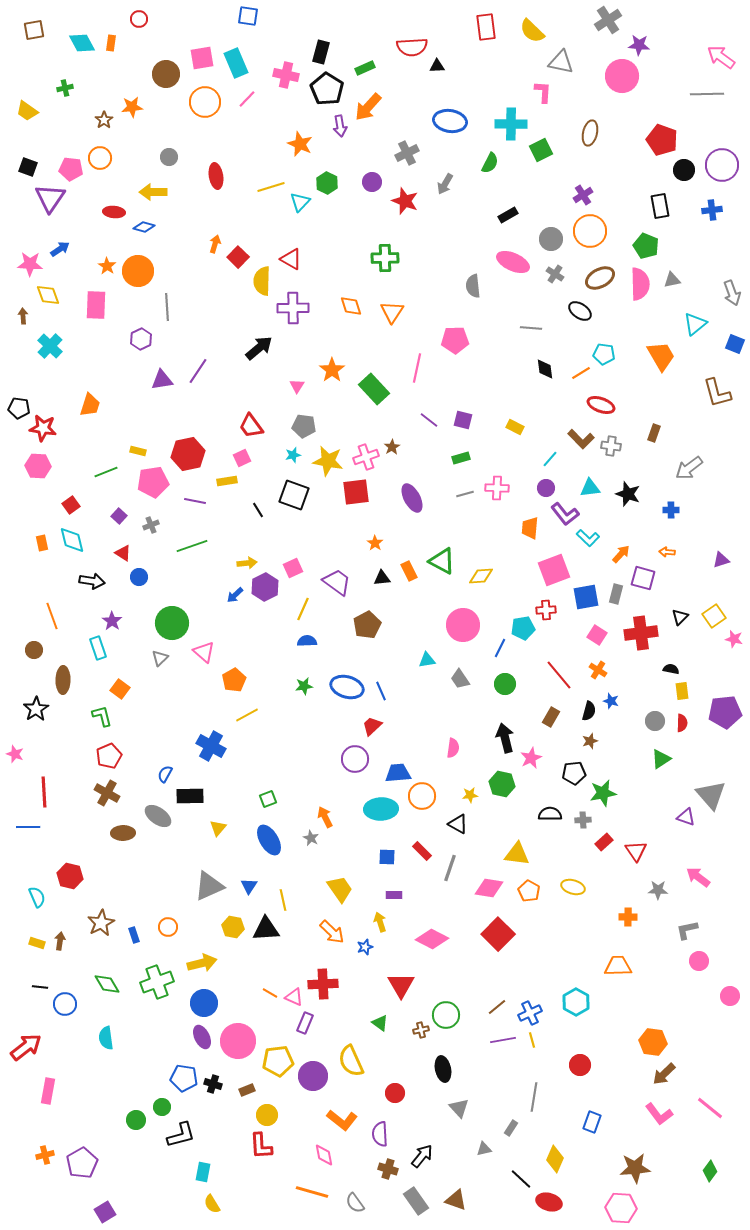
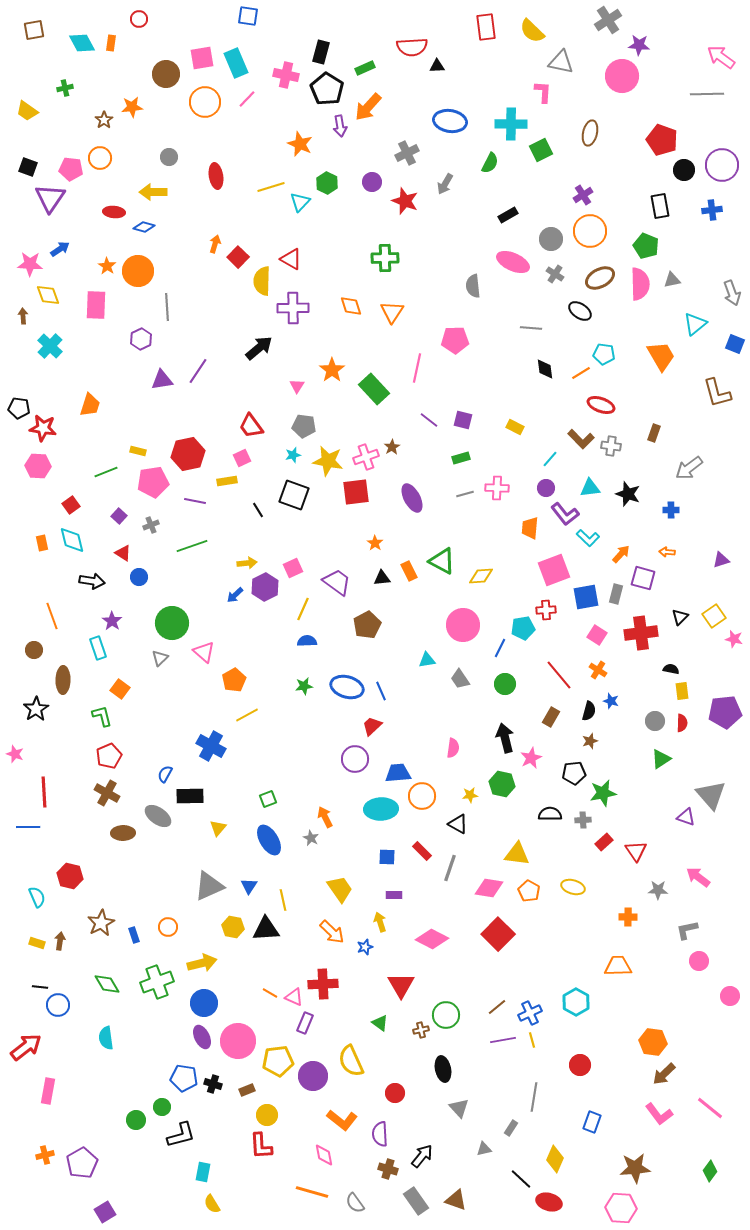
blue circle at (65, 1004): moved 7 px left, 1 px down
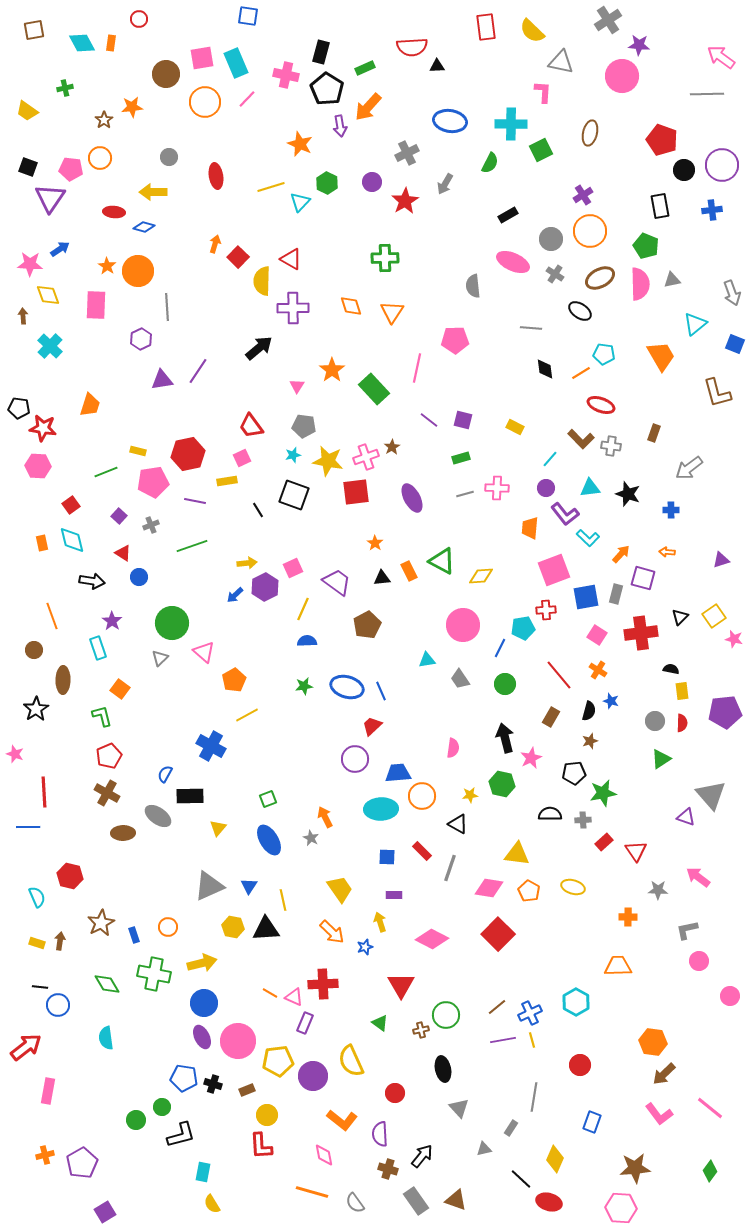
red star at (405, 201): rotated 20 degrees clockwise
green cross at (157, 982): moved 3 px left, 8 px up; rotated 32 degrees clockwise
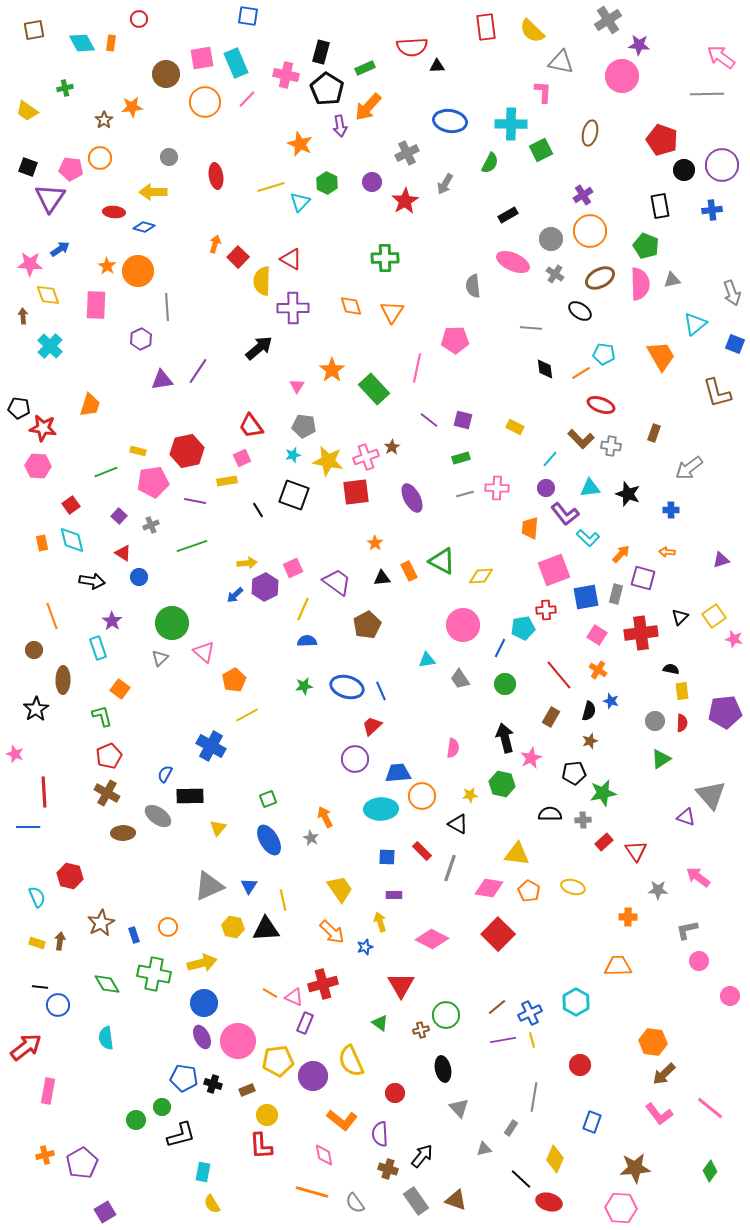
red hexagon at (188, 454): moved 1 px left, 3 px up
red cross at (323, 984): rotated 12 degrees counterclockwise
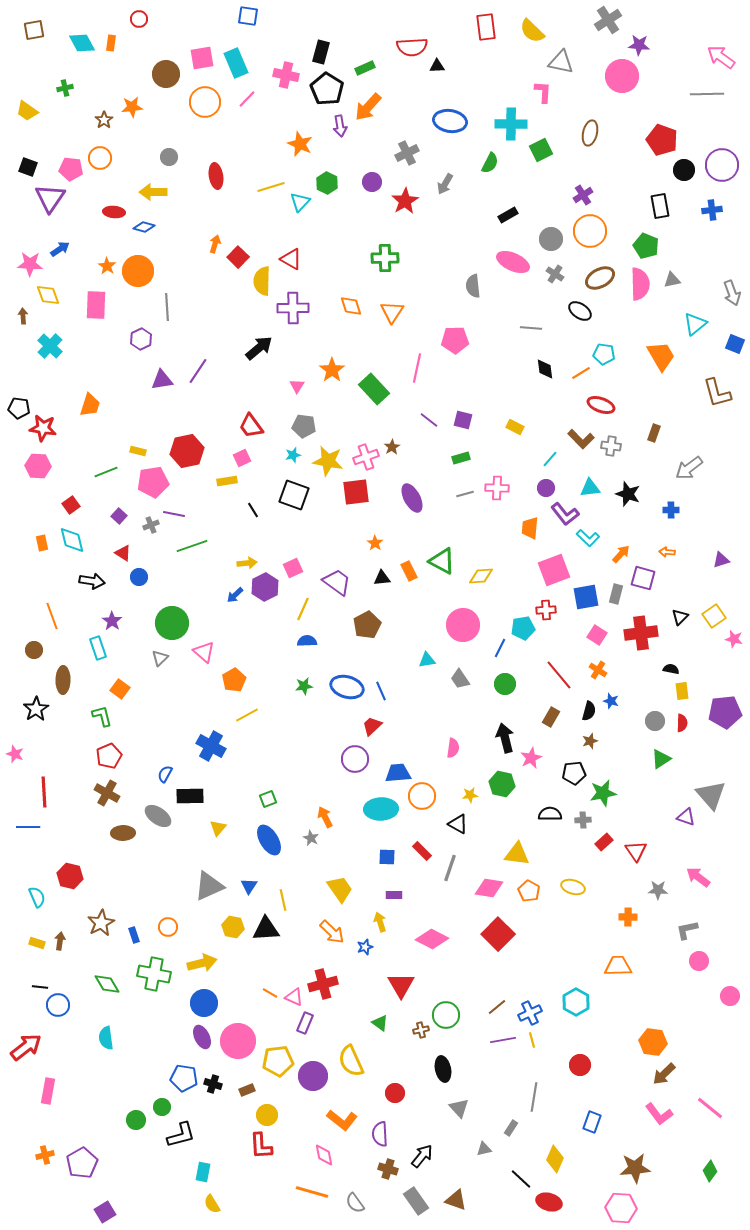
purple line at (195, 501): moved 21 px left, 13 px down
black line at (258, 510): moved 5 px left
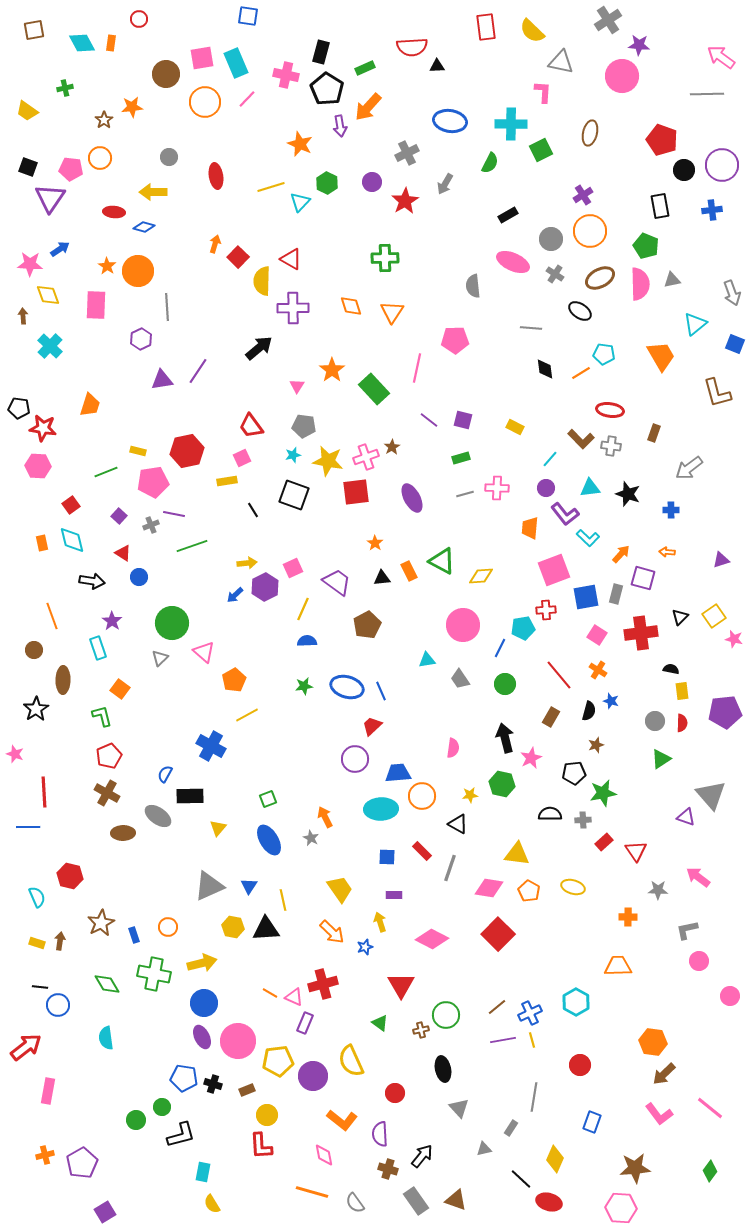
red ellipse at (601, 405): moved 9 px right, 5 px down; rotated 12 degrees counterclockwise
brown star at (590, 741): moved 6 px right, 4 px down
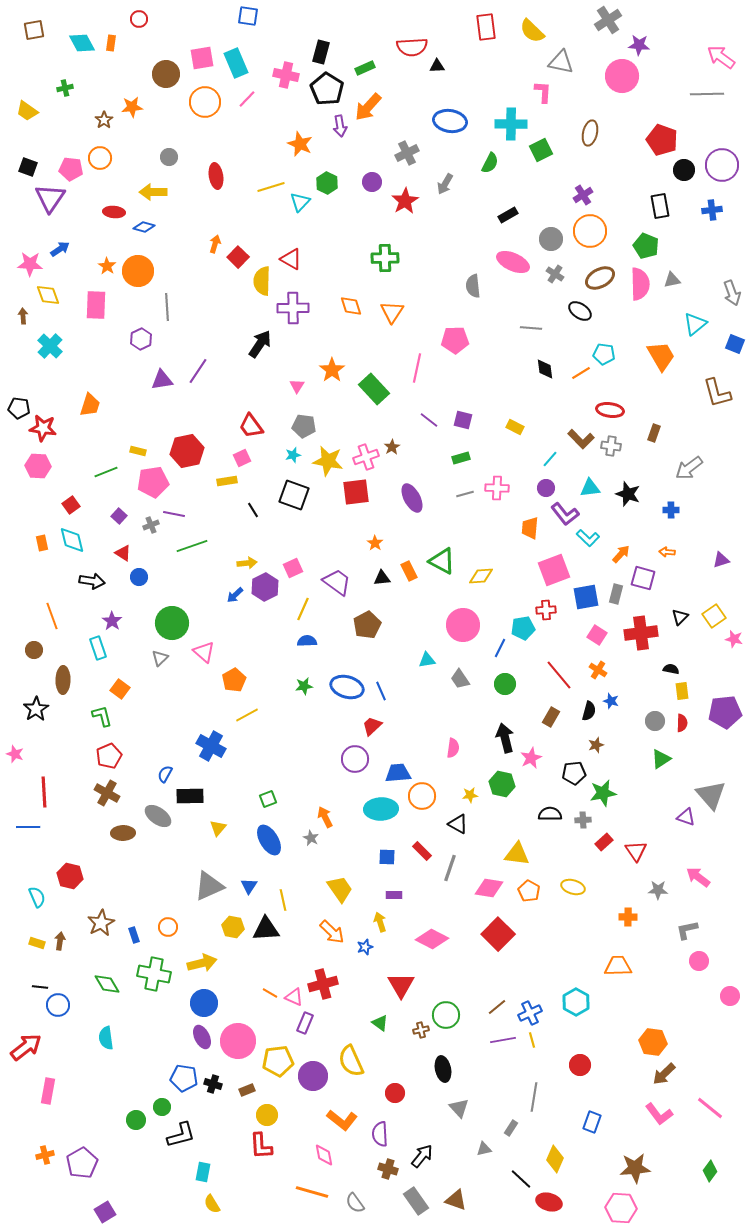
black arrow at (259, 348): moved 1 px right, 4 px up; rotated 16 degrees counterclockwise
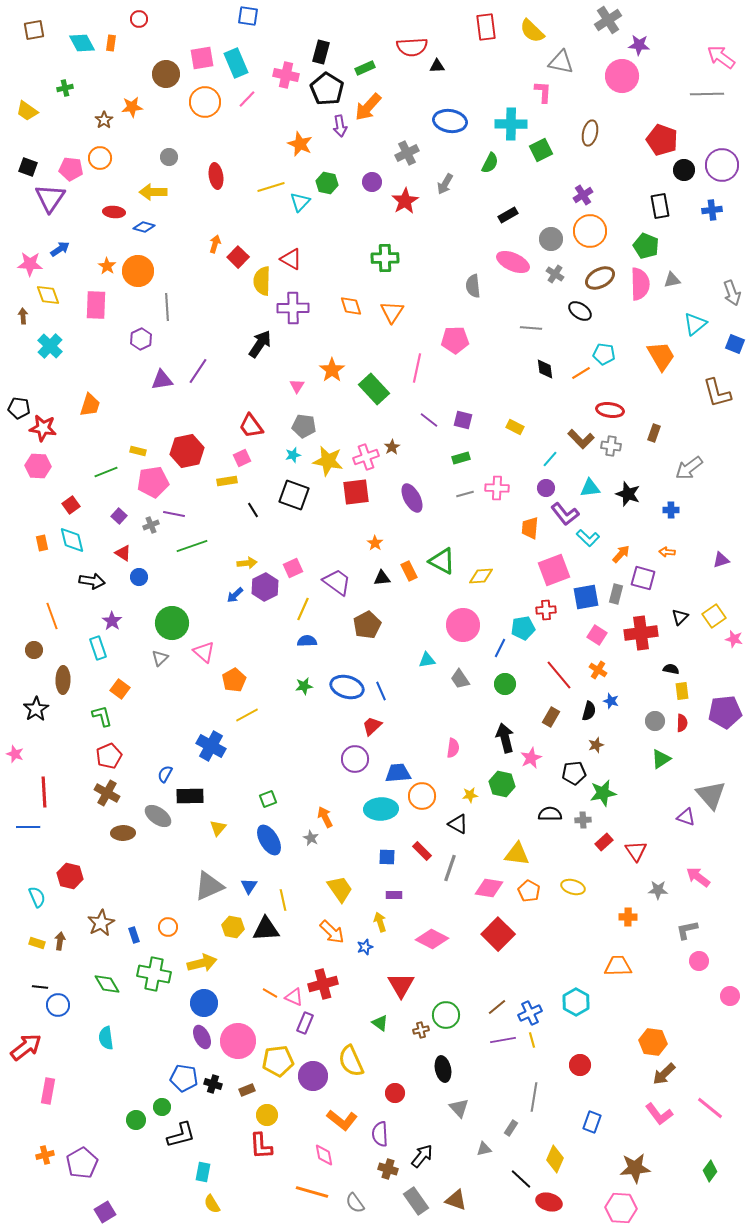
green hexagon at (327, 183): rotated 15 degrees counterclockwise
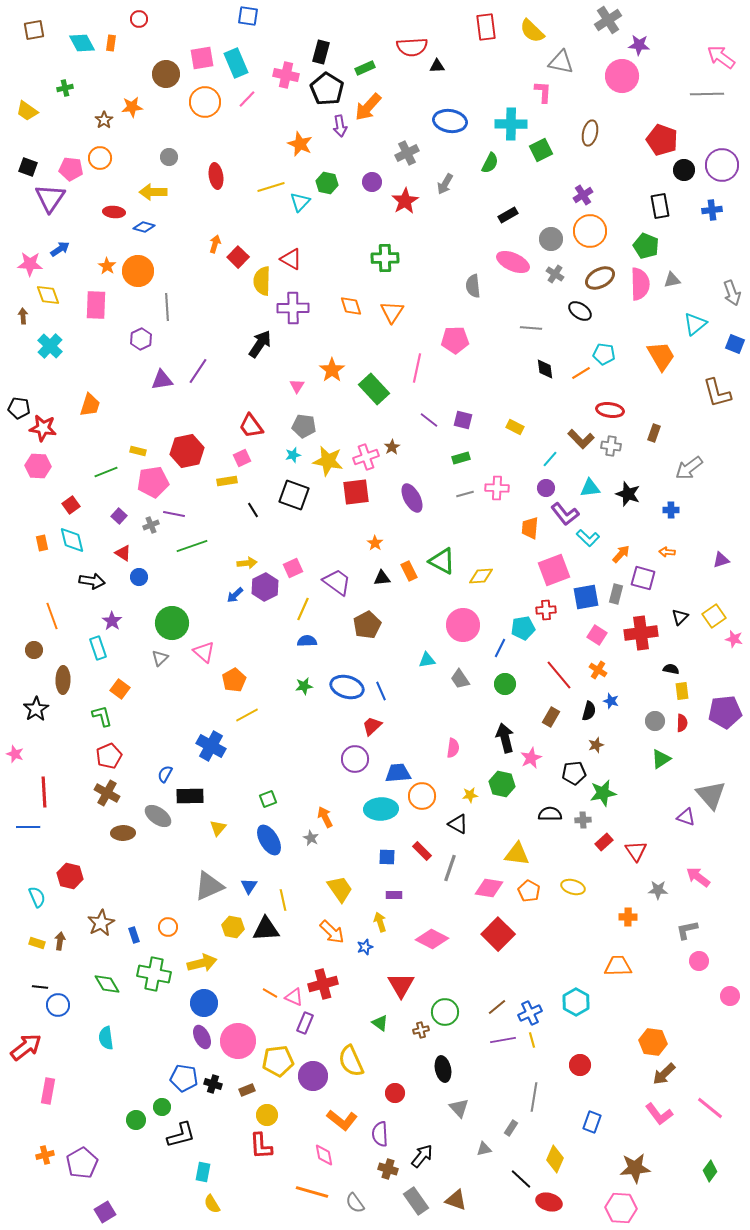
green circle at (446, 1015): moved 1 px left, 3 px up
